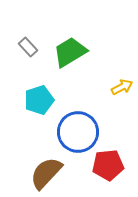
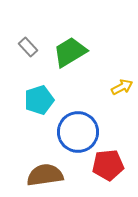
brown semicircle: moved 1 px left, 2 px down; rotated 39 degrees clockwise
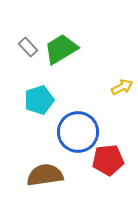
green trapezoid: moved 9 px left, 3 px up
red pentagon: moved 5 px up
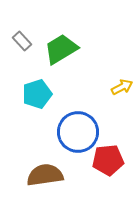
gray rectangle: moved 6 px left, 6 px up
cyan pentagon: moved 2 px left, 6 px up
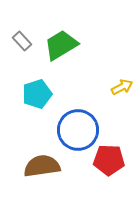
green trapezoid: moved 4 px up
blue circle: moved 2 px up
red pentagon: moved 1 px right; rotated 8 degrees clockwise
brown semicircle: moved 3 px left, 9 px up
